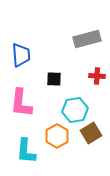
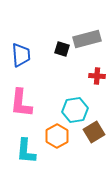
black square: moved 8 px right, 30 px up; rotated 14 degrees clockwise
brown square: moved 3 px right, 1 px up
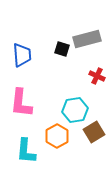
blue trapezoid: moved 1 px right
red cross: rotated 21 degrees clockwise
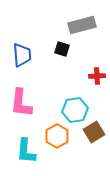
gray rectangle: moved 5 px left, 14 px up
red cross: rotated 28 degrees counterclockwise
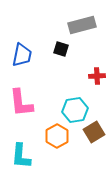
black square: moved 1 px left
blue trapezoid: rotated 15 degrees clockwise
pink L-shape: rotated 12 degrees counterclockwise
cyan L-shape: moved 5 px left, 5 px down
